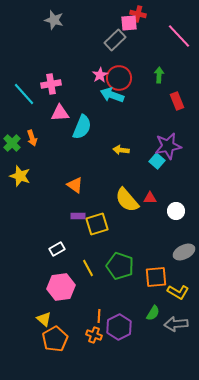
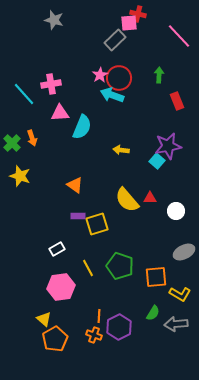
yellow L-shape: moved 2 px right, 2 px down
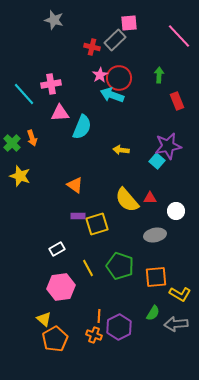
red cross: moved 46 px left, 33 px down
gray ellipse: moved 29 px left, 17 px up; rotated 15 degrees clockwise
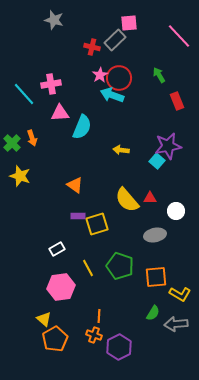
green arrow: rotated 35 degrees counterclockwise
purple hexagon: moved 20 px down
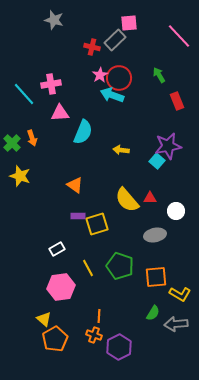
cyan semicircle: moved 1 px right, 5 px down
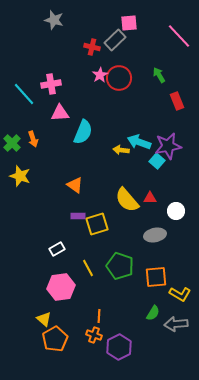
cyan arrow: moved 27 px right, 47 px down
orange arrow: moved 1 px right, 1 px down
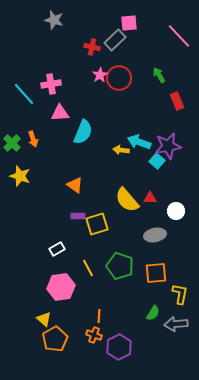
orange square: moved 4 px up
yellow L-shape: rotated 110 degrees counterclockwise
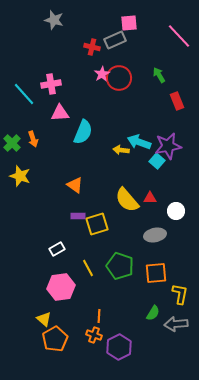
gray rectangle: rotated 20 degrees clockwise
pink star: moved 2 px right, 1 px up
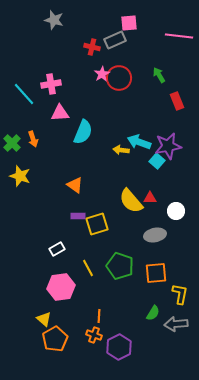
pink line: rotated 40 degrees counterclockwise
yellow semicircle: moved 4 px right, 1 px down
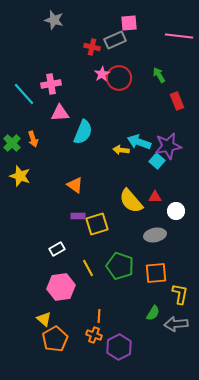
red triangle: moved 5 px right, 1 px up
